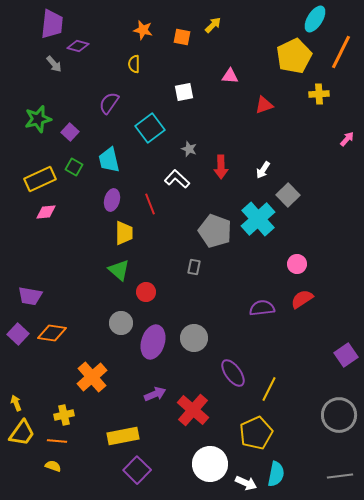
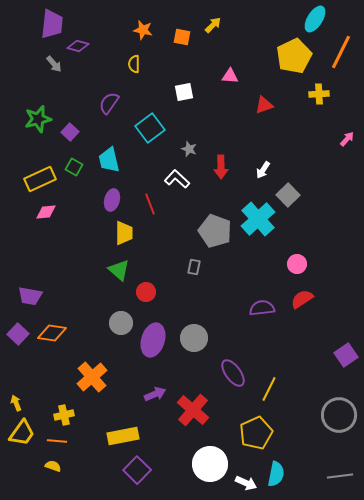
purple ellipse at (153, 342): moved 2 px up
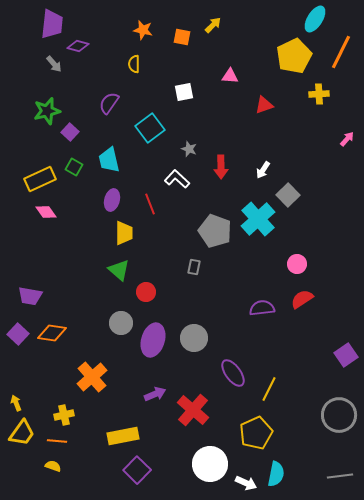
green star at (38, 119): moved 9 px right, 8 px up
pink diamond at (46, 212): rotated 60 degrees clockwise
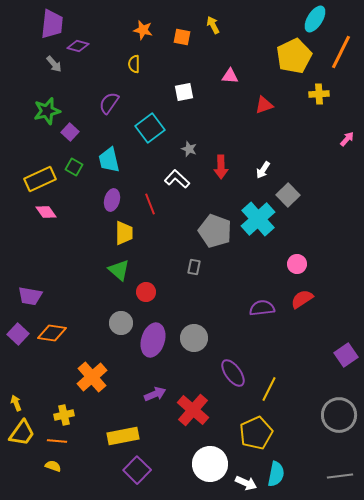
yellow arrow at (213, 25): rotated 72 degrees counterclockwise
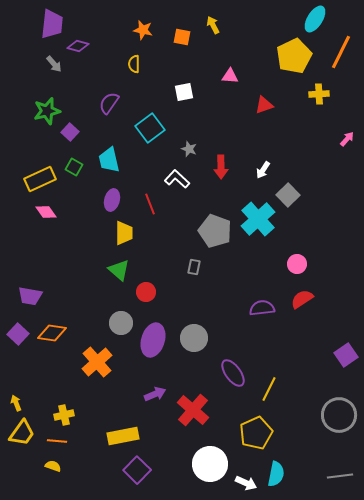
orange cross at (92, 377): moved 5 px right, 15 px up
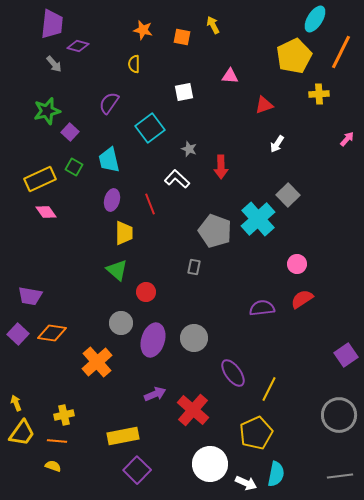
white arrow at (263, 170): moved 14 px right, 26 px up
green triangle at (119, 270): moved 2 px left
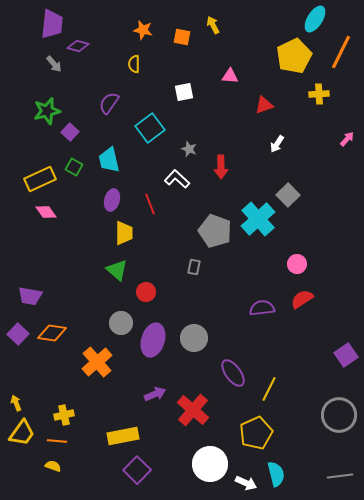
cyan semicircle at (276, 474): rotated 25 degrees counterclockwise
